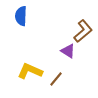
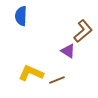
yellow L-shape: moved 1 px right, 2 px down
brown line: moved 1 px right, 1 px down; rotated 28 degrees clockwise
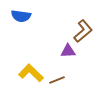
blue semicircle: rotated 84 degrees counterclockwise
purple triangle: rotated 35 degrees counterclockwise
yellow L-shape: rotated 20 degrees clockwise
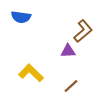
blue semicircle: moved 1 px down
brown line: moved 14 px right, 6 px down; rotated 21 degrees counterclockwise
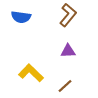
brown L-shape: moved 15 px left, 16 px up; rotated 10 degrees counterclockwise
brown line: moved 6 px left
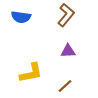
brown L-shape: moved 2 px left
yellow L-shape: rotated 125 degrees clockwise
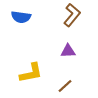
brown L-shape: moved 6 px right
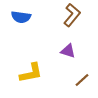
purple triangle: rotated 21 degrees clockwise
brown line: moved 17 px right, 6 px up
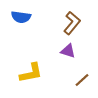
brown L-shape: moved 8 px down
